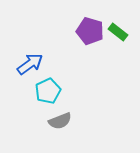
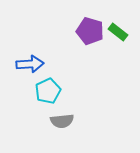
blue arrow: rotated 32 degrees clockwise
gray semicircle: moved 2 px right; rotated 15 degrees clockwise
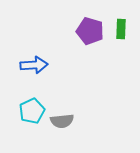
green rectangle: moved 3 px right, 3 px up; rotated 54 degrees clockwise
blue arrow: moved 4 px right, 1 px down
cyan pentagon: moved 16 px left, 20 px down
